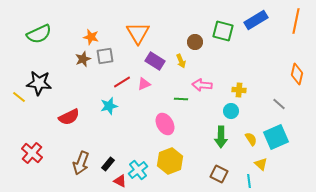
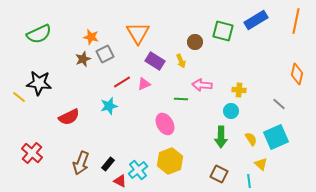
gray square: moved 2 px up; rotated 18 degrees counterclockwise
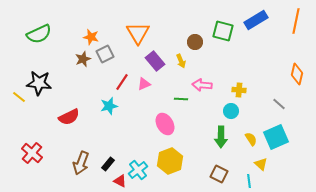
purple rectangle: rotated 18 degrees clockwise
red line: rotated 24 degrees counterclockwise
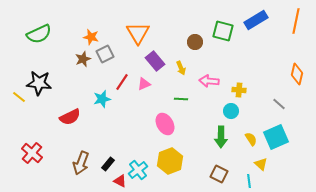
yellow arrow: moved 7 px down
pink arrow: moved 7 px right, 4 px up
cyan star: moved 7 px left, 7 px up
red semicircle: moved 1 px right
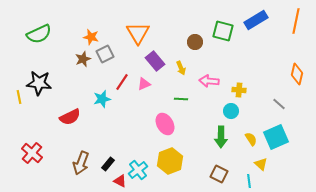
yellow line: rotated 40 degrees clockwise
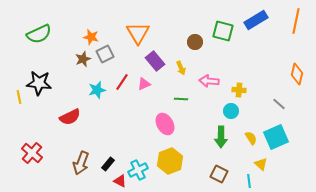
cyan star: moved 5 px left, 9 px up
yellow semicircle: moved 1 px up
cyan cross: rotated 12 degrees clockwise
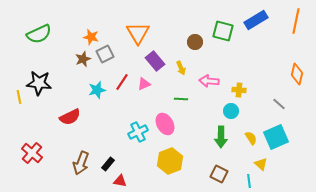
cyan cross: moved 38 px up
red triangle: rotated 16 degrees counterclockwise
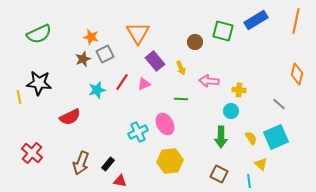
yellow hexagon: rotated 15 degrees clockwise
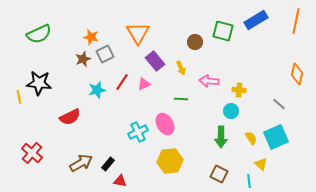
brown arrow: rotated 140 degrees counterclockwise
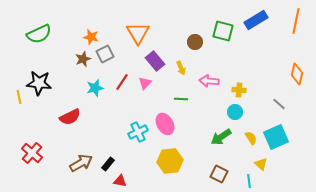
pink triangle: moved 1 px right, 1 px up; rotated 24 degrees counterclockwise
cyan star: moved 2 px left, 2 px up
cyan circle: moved 4 px right, 1 px down
green arrow: rotated 55 degrees clockwise
